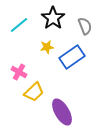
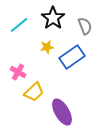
pink cross: moved 1 px left
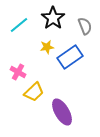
blue rectangle: moved 2 px left
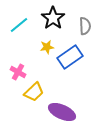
gray semicircle: rotated 18 degrees clockwise
purple ellipse: rotated 36 degrees counterclockwise
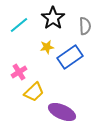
pink cross: moved 1 px right; rotated 28 degrees clockwise
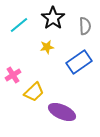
blue rectangle: moved 9 px right, 5 px down
pink cross: moved 6 px left, 3 px down
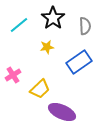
yellow trapezoid: moved 6 px right, 3 px up
